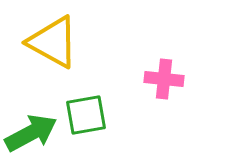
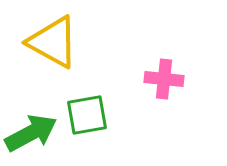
green square: moved 1 px right
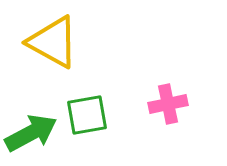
pink cross: moved 4 px right, 25 px down; rotated 18 degrees counterclockwise
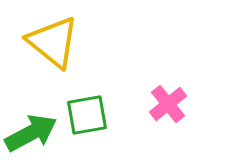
yellow triangle: rotated 10 degrees clockwise
pink cross: rotated 27 degrees counterclockwise
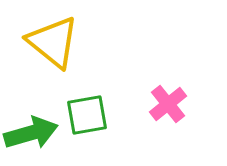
green arrow: rotated 12 degrees clockwise
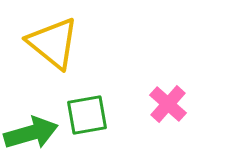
yellow triangle: moved 1 px down
pink cross: rotated 9 degrees counterclockwise
